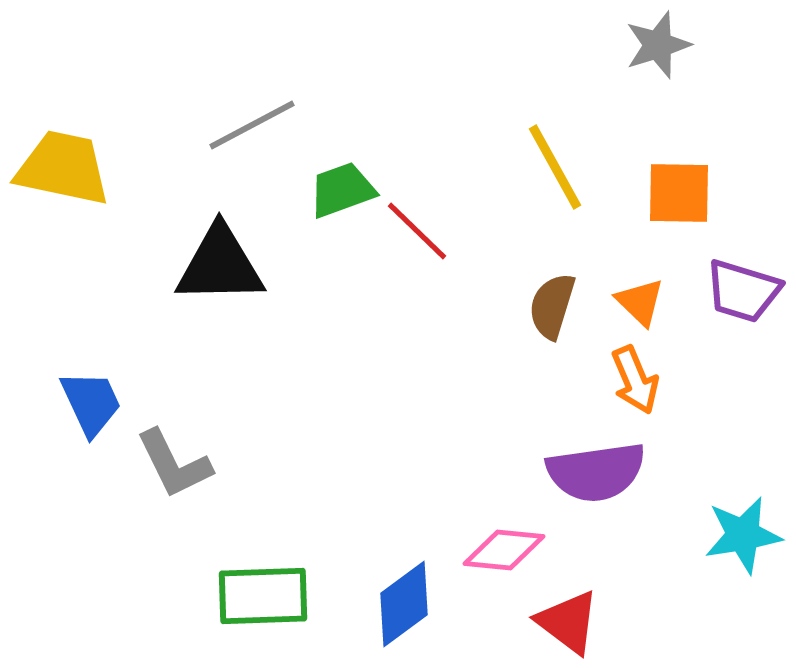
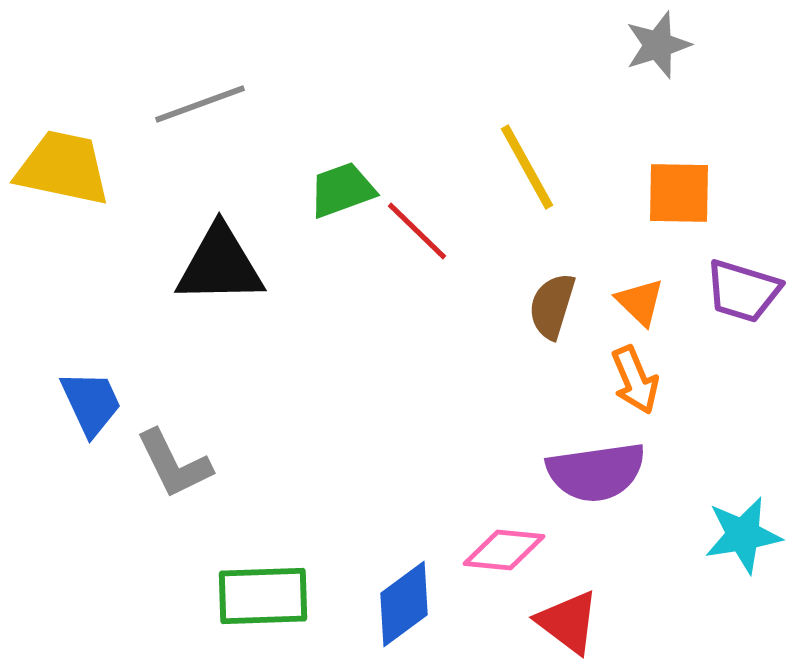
gray line: moved 52 px left, 21 px up; rotated 8 degrees clockwise
yellow line: moved 28 px left
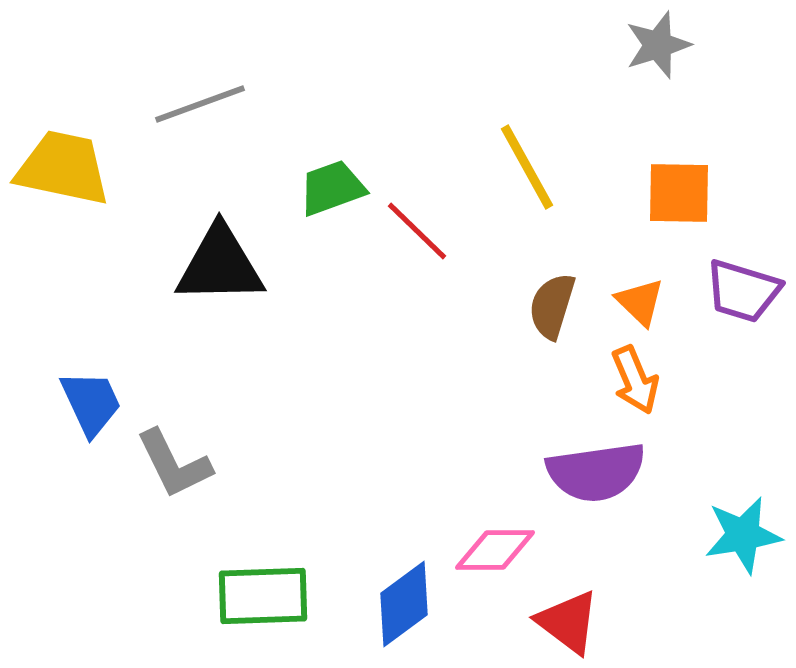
green trapezoid: moved 10 px left, 2 px up
pink diamond: moved 9 px left; rotated 6 degrees counterclockwise
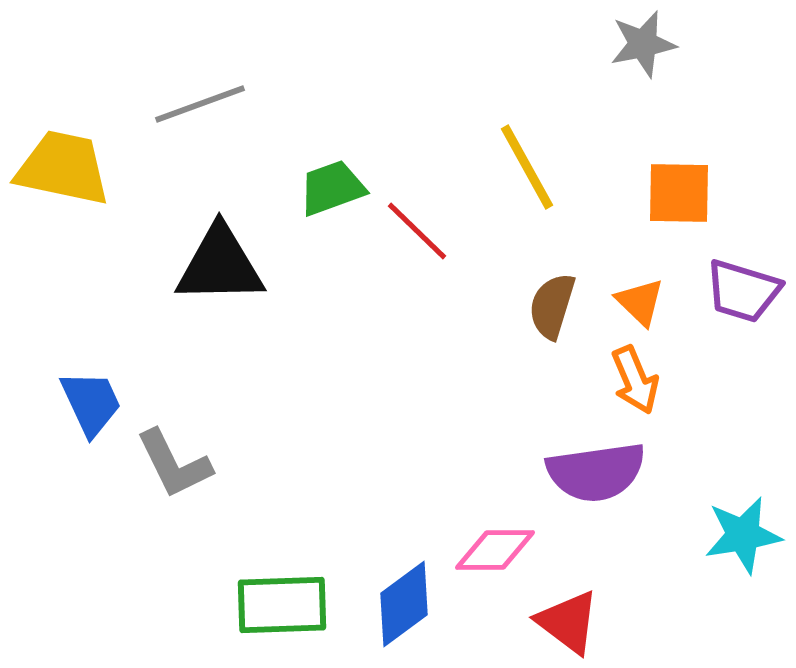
gray star: moved 15 px left, 1 px up; rotated 6 degrees clockwise
green rectangle: moved 19 px right, 9 px down
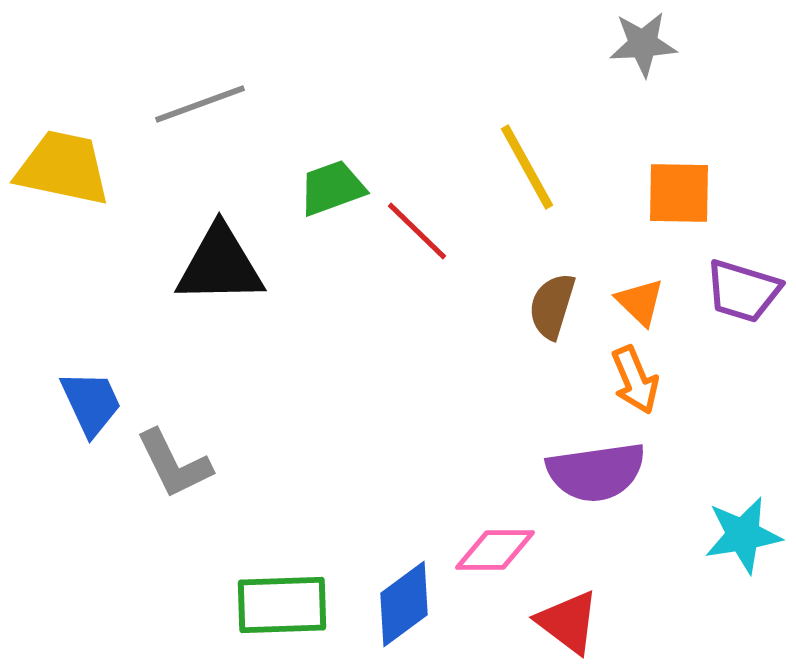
gray star: rotated 8 degrees clockwise
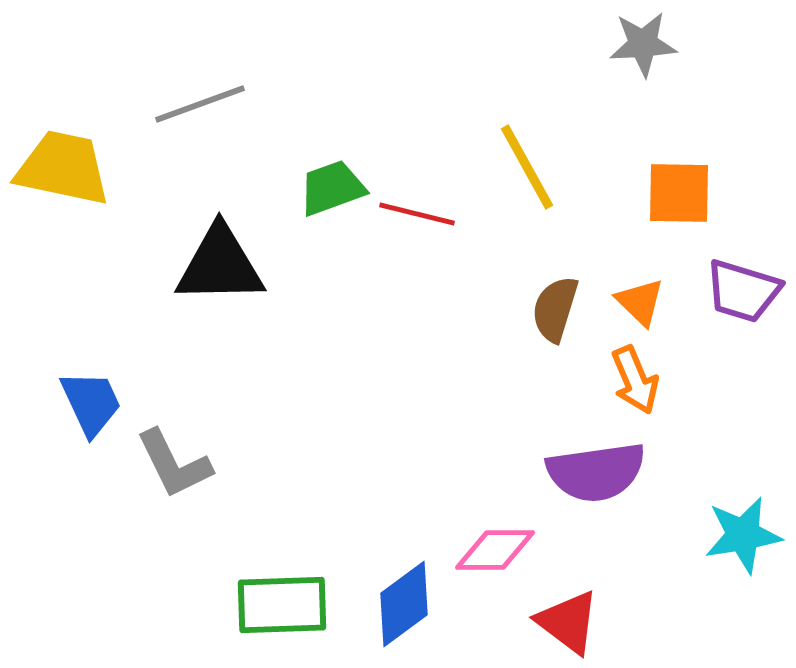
red line: moved 17 px up; rotated 30 degrees counterclockwise
brown semicircle: moved 3 px right, 3 px down
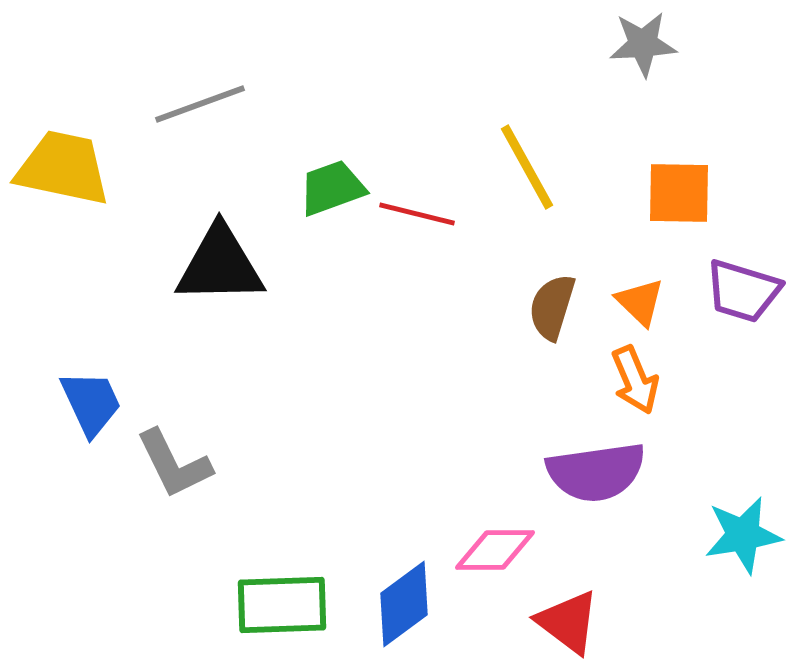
brown semicircle: moved 3 px left, 2 px up
